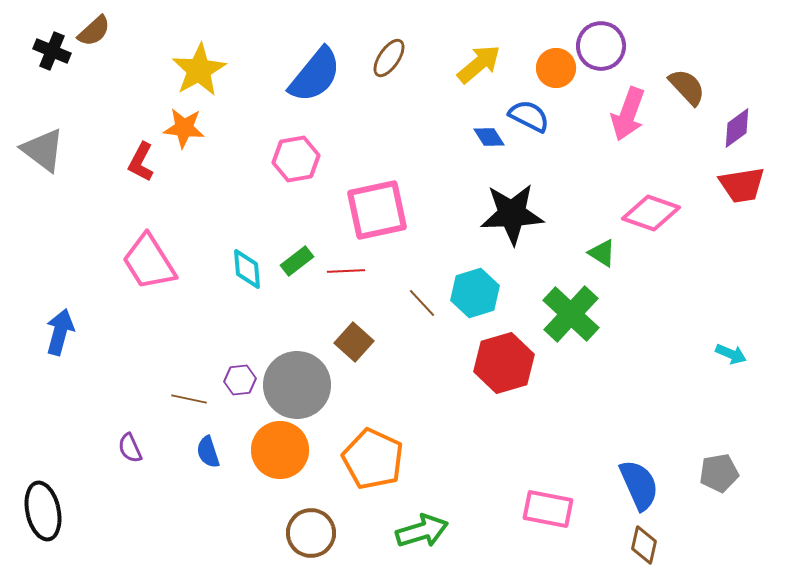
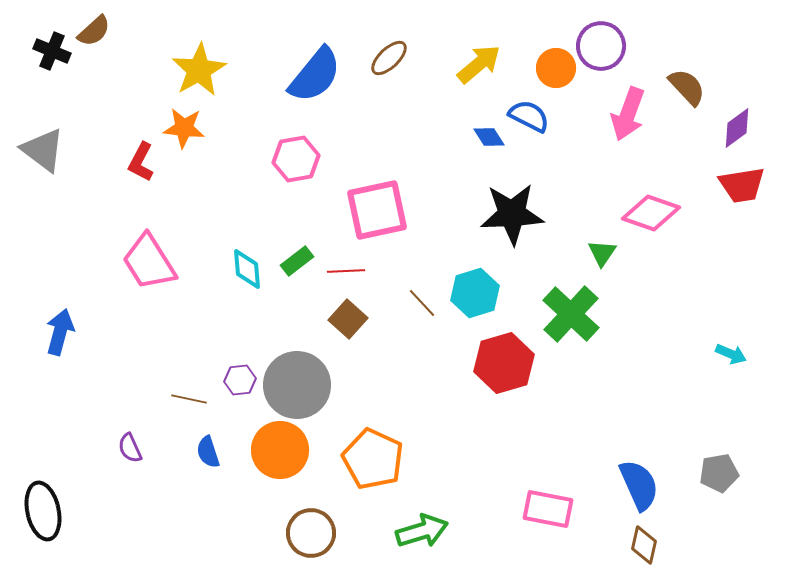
brown ellipse at (389, 58): rotated 12 degrees clockwise
green triangle at (602, 253): rotated 32 degrees clockwise
brown square at (354, 342): moved 6 px left, 23 px up
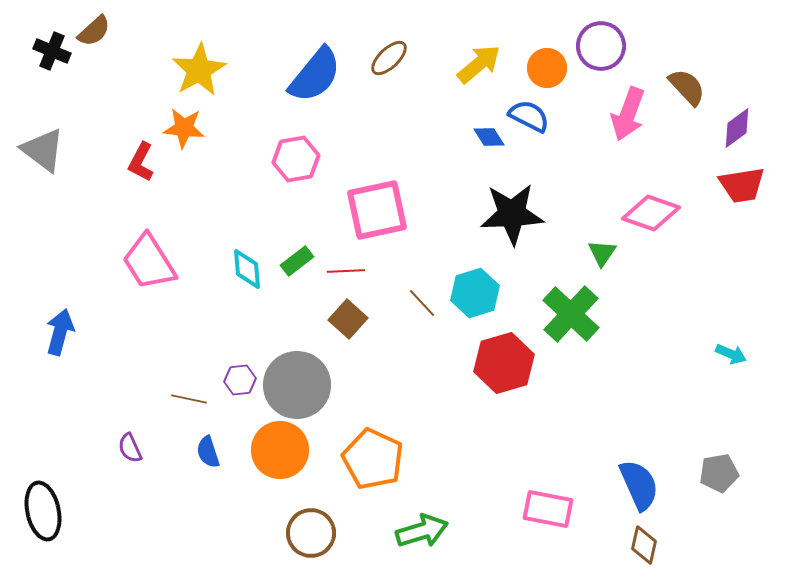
orange circle at (556, 68): moved 9 px left
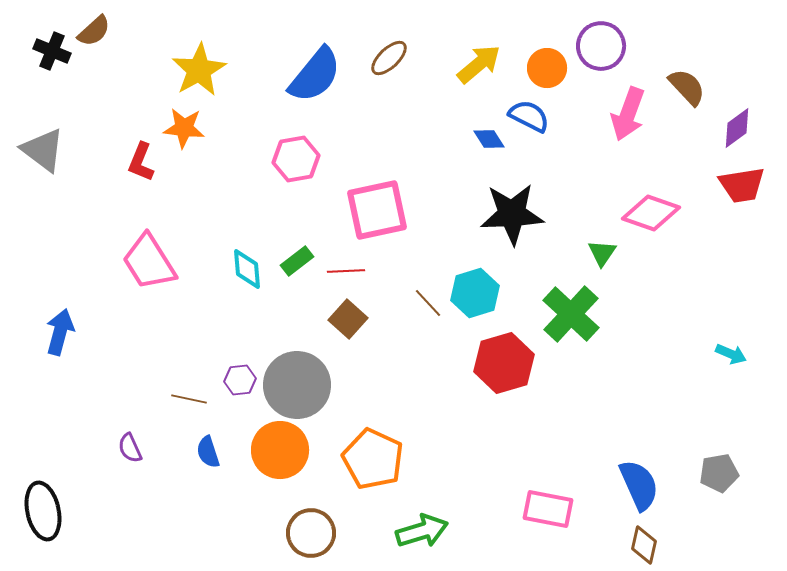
blue diamond at (489, 137): moved 2 px down
red L-shape at (141, 162): rotated 6 degrees counterclockwise
brown line at (422, 303): moved 6 px right
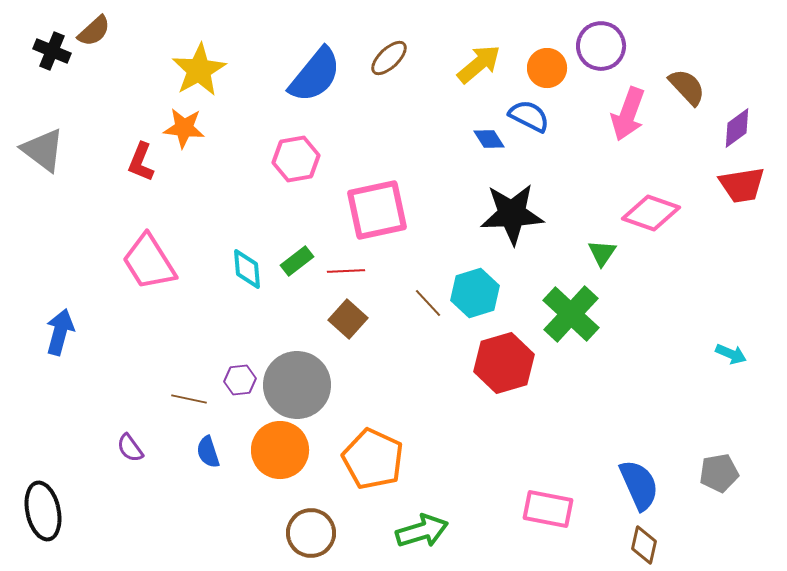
purple semicircle at (130, 448): rotated 12 degrees counterclockwise
